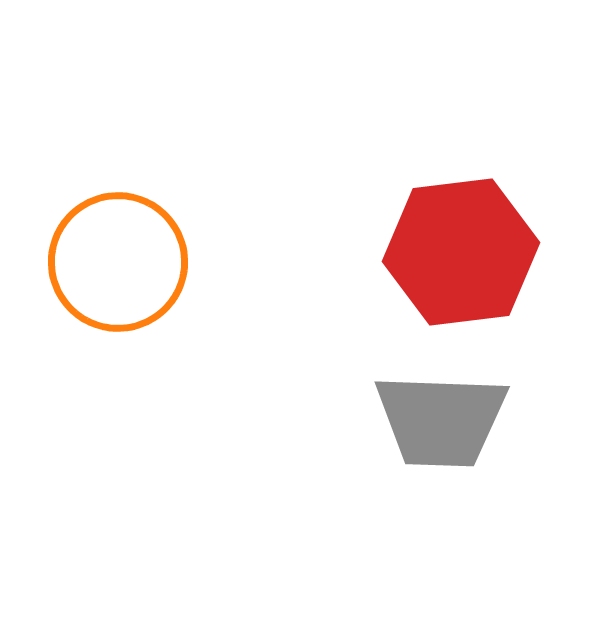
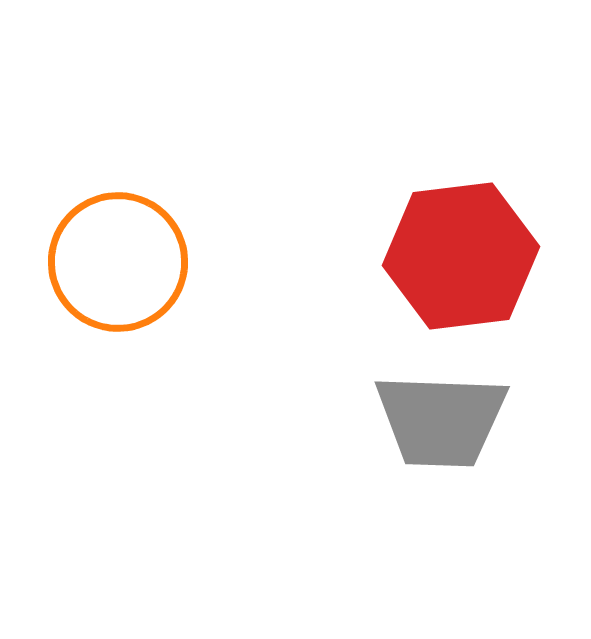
red hexagon: moved 4 px down
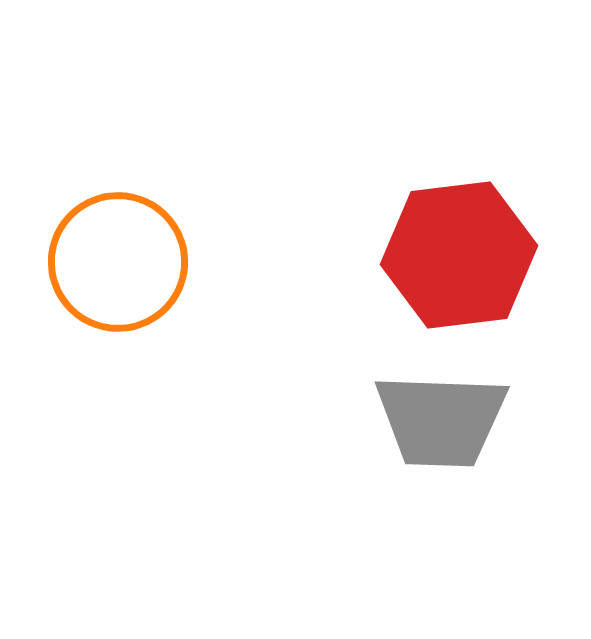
red hexagon: moved 2 px left, 1 px up
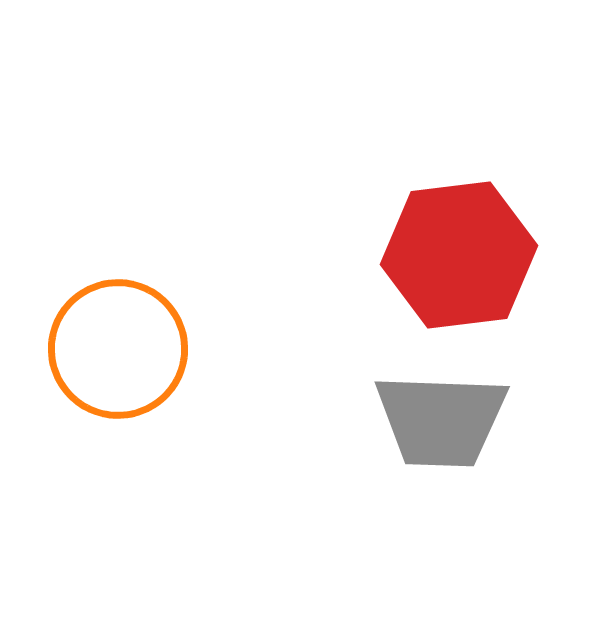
orange circle: moved 87 px down
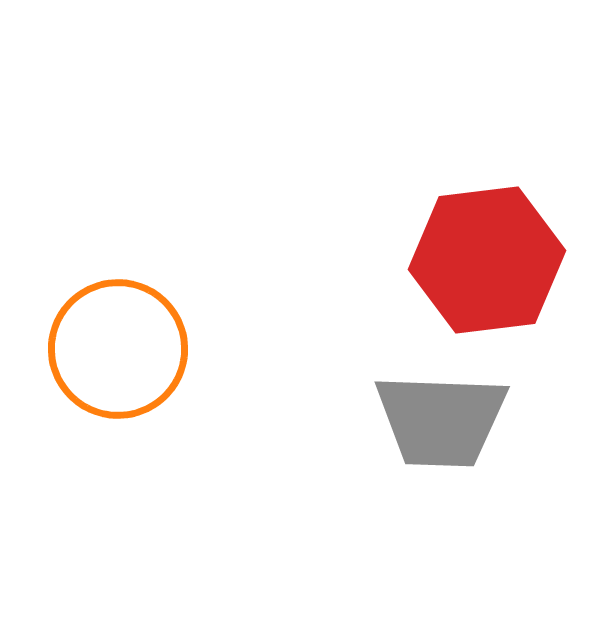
red hexagon: moved 28 px right, 5 px down
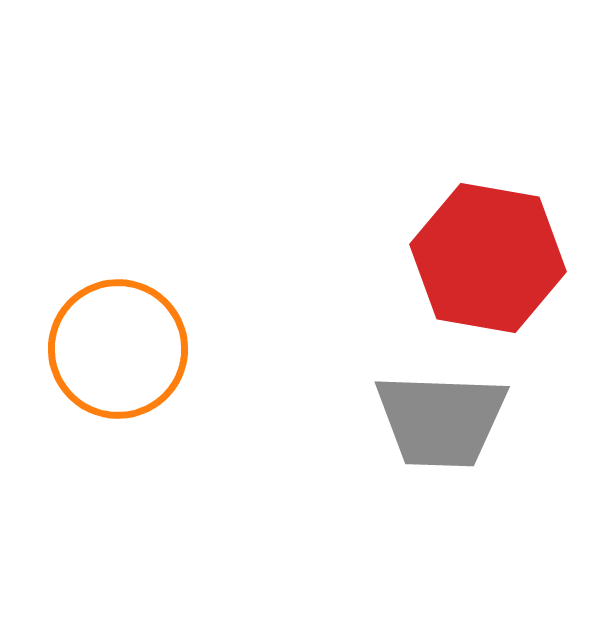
red hexagon: moved 1 px right, 2 px up; rotated 17 degrees clockwise
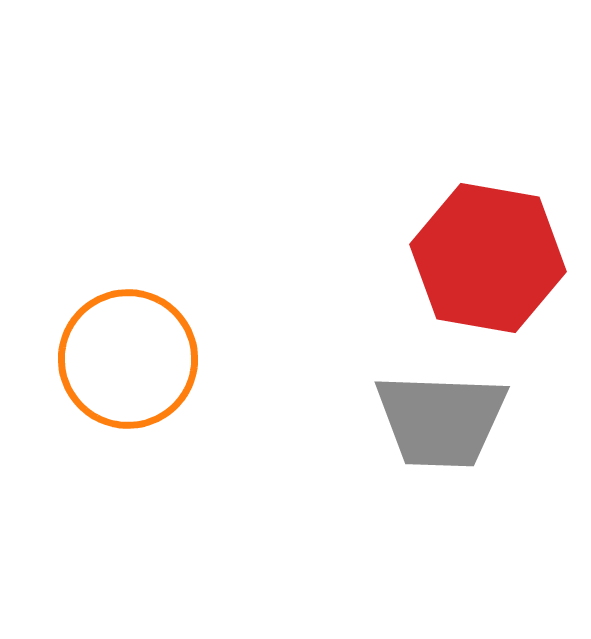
orange circle: moved 10 px right, 10 px down
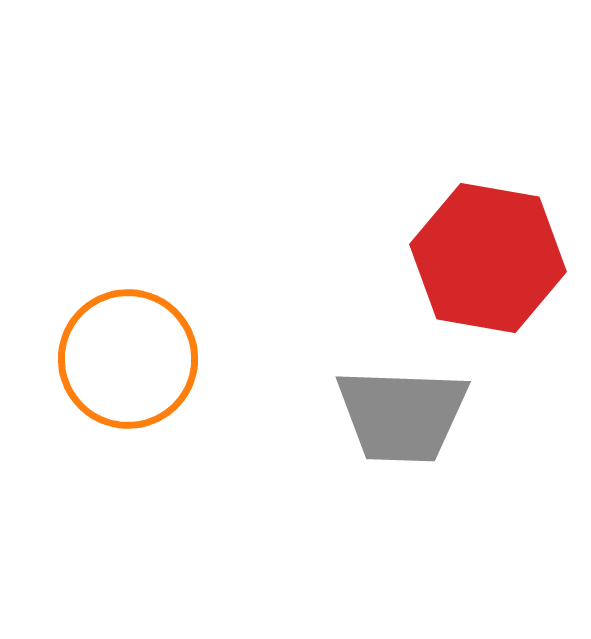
gray trapezoid: moved 39 px left, 5 px up
